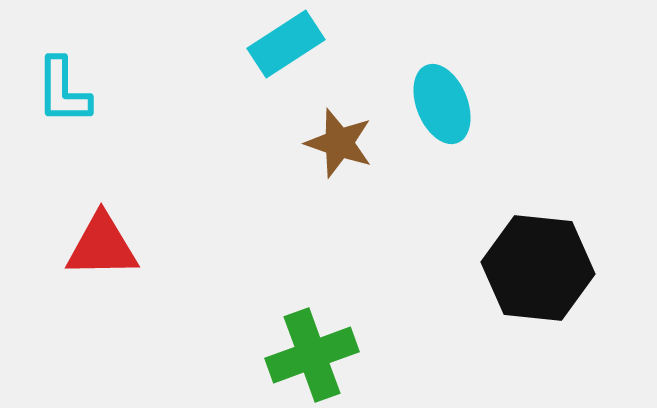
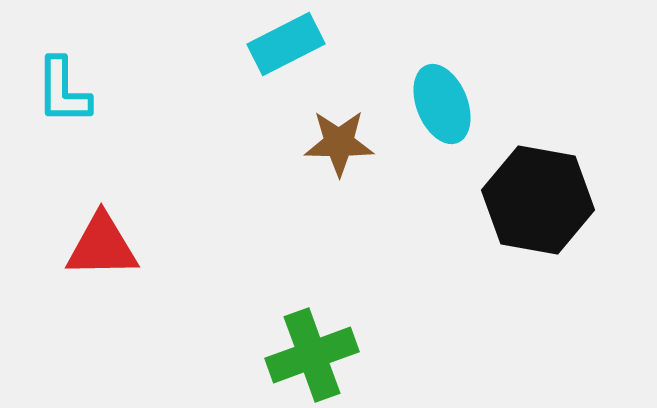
cyan rectangle: rotated 6 degrees clockwise
brown star: rotated 18 degrees counterclockwise
black hexagon: moved 68 px up; rotated 4 degrees clockwise
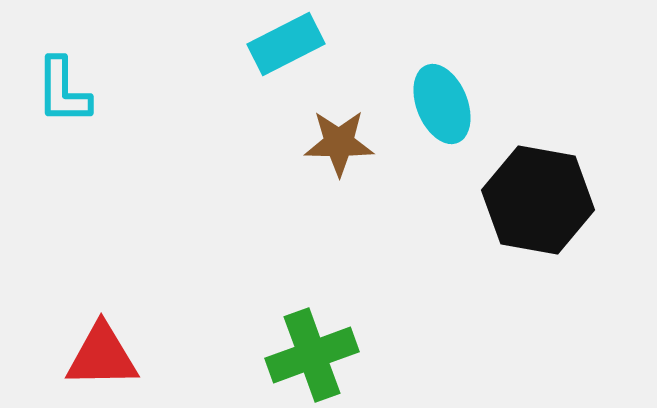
red triangle: moved 110 px down
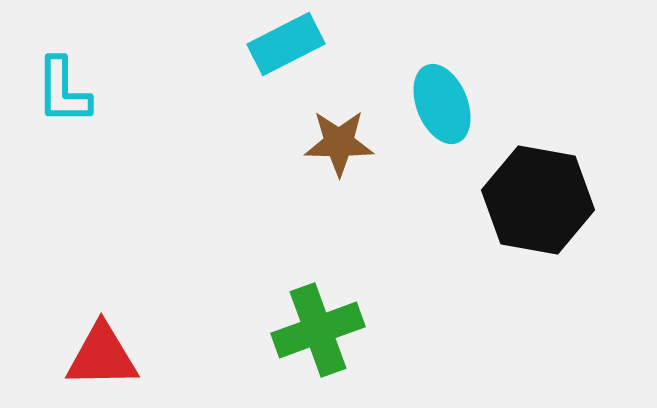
green cross: moved 6 px right, 25 px up
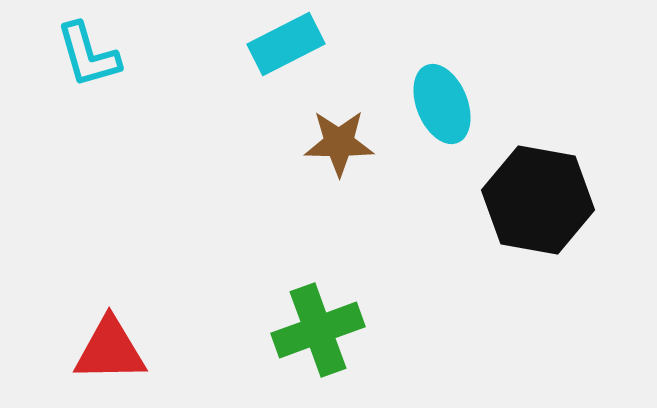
cyan L-shape: moved 25 px right, 36 px up; rotated 16 degrees counterclockwise
red triangle: moved 8 px right, 6 px up
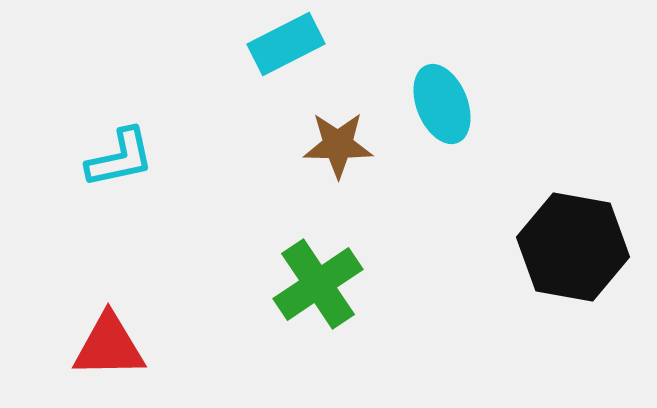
cyan L-shape: moved 32 px right, 103 px down; rotated 86 degrees counterclockwise
brown star: moved 1 px left, 2 px down
black hexagon: moved 35 px right, 47 px down
green cross: moved 46 px up; rotated 14 degrees counterclockwise
red triangle: moved 1 px left, 4 px up
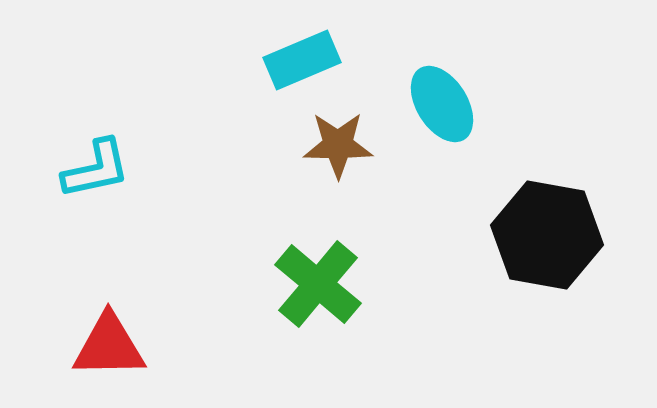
cyan rectangle: moved 16 px right, 16 px down; rotated 4 degrees clockwise
cyan ellipse: rotated 10 degrees counterclockwise
cyan L-shape: moved 24 px left, 11 px down
black hexagon: moved 26 px left, 12 px up
green cross: rotated 16 degrees counterclockwise
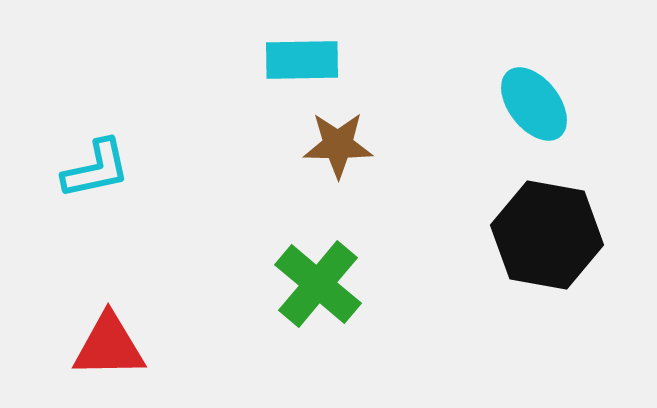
cyan rectangle: rotated 22 degrees clockwise
cyan ellipse: moved 92 px right; rotated 6 degrees counterclockwise
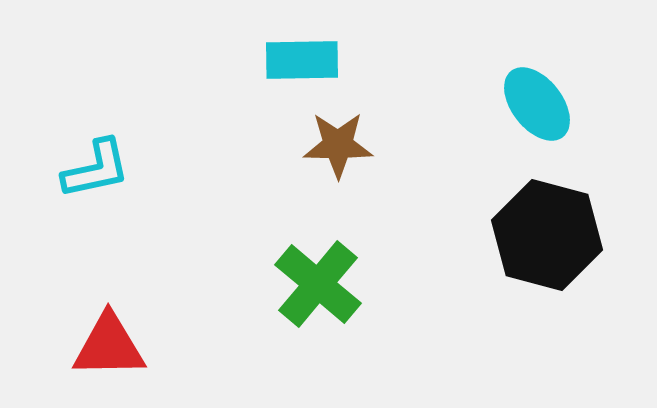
cyan ellipse: moved 3 px right
black hexagon: rotated 5 degrees clockwise
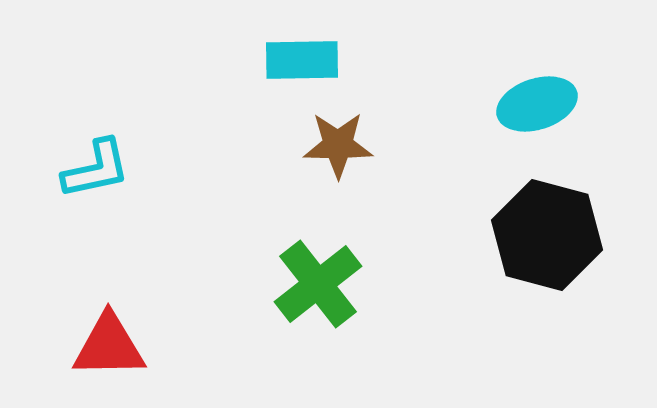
cyan ellipse: rotated 70 degrees counterclockwise
green cross: rotated 12 degrees clockwise
